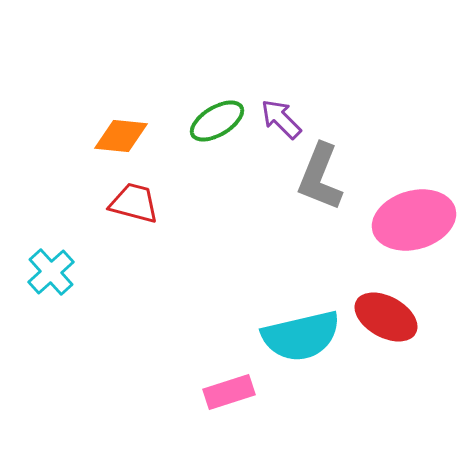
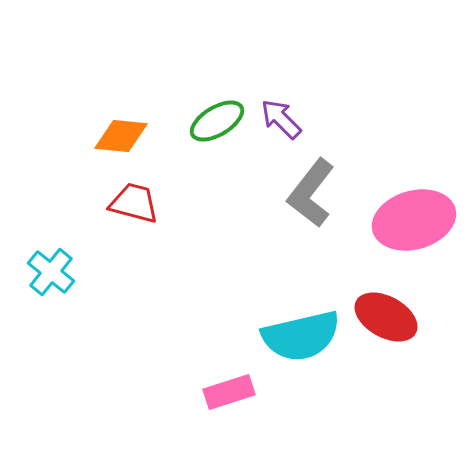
gray L-shape: moved 9 px left, 16 px down; rotated 16 degrees clockwise
cyan cross: rotated 9 degrees counterclockwise
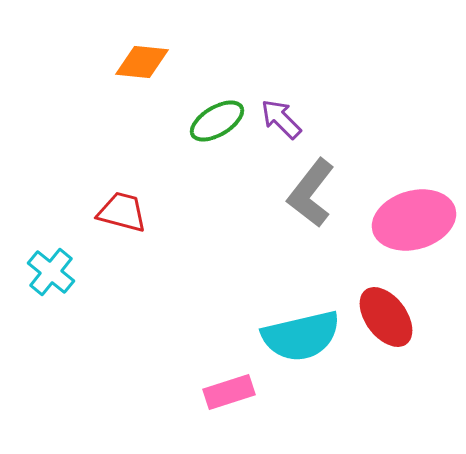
orange diamond: moved 21 px right, 74 px up
red trapezoid: moved 12 px left, 9 px down
red ellipse: rotated 24 degrees clockwise
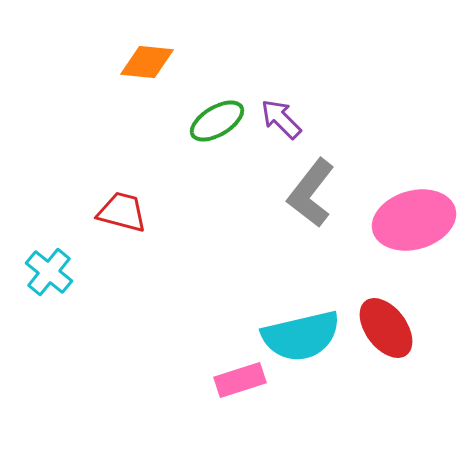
orange diamond: moved 5 px right
cyan cross: moved 2 px left
red ellipse: moved 11 px down
pink rectangle: moved 11 px right, 12 px up
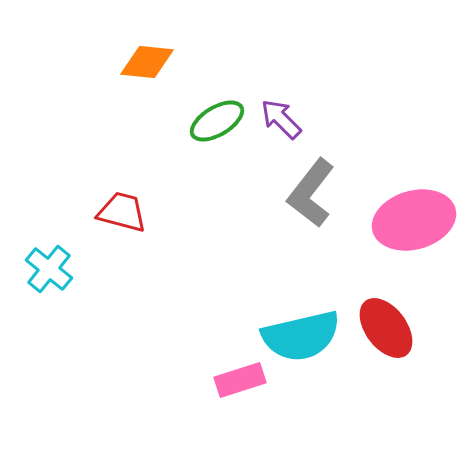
cyan cross: moved 3 px up
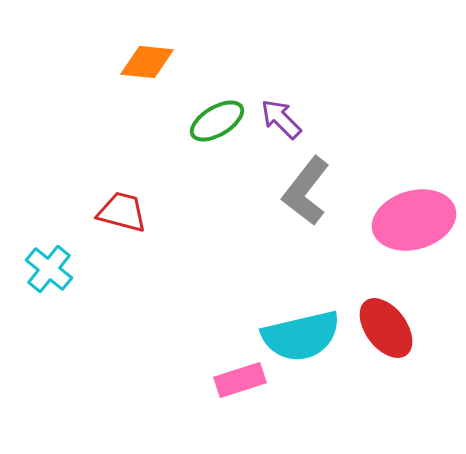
gray L-shape: moved 5 px left, 2 px up
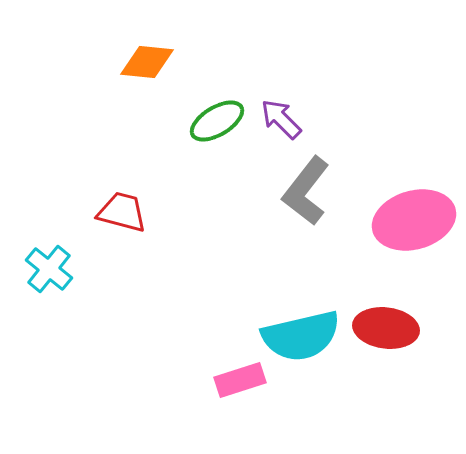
red ellipse: rotated 46 degrees counterclockwise
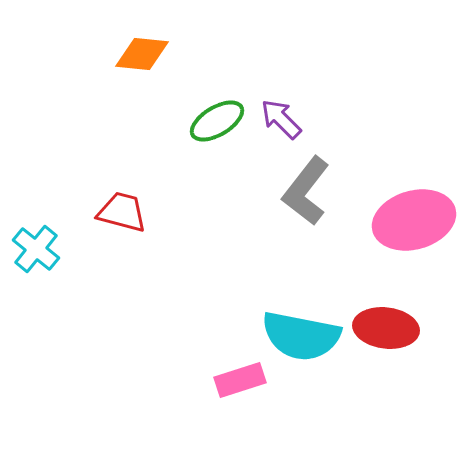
orange diamond: moved 5 px left, 8 px up
cyan cross: moved 13 px left, 20 px up
cyan semicircle: rotated 24 degrees clockwise
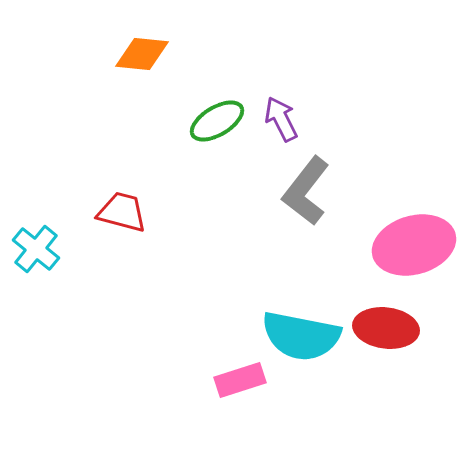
purple arrow: rotated 18 degrees clockwise
pink ellipse: moved 25 px down
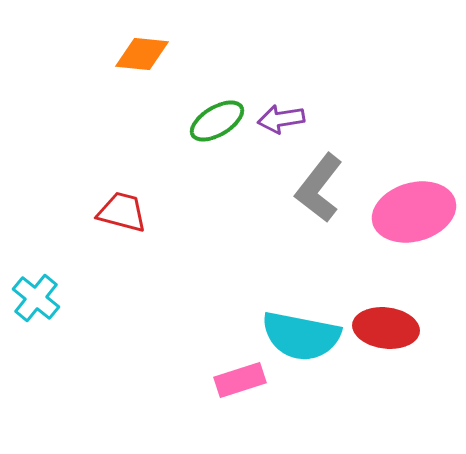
purple arrow: rotated 72 degrees counterclockwise
gray L-shape: moved 13 px right, 3 px up
pink ellipse: moved 33 px up
cyan cross: moved 49 px down
